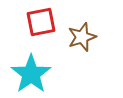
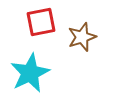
cyan star: moved 1 px left, 1 px up; rotated 9 degrees clockwise
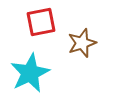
brown star: moved 6 px down
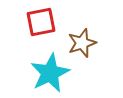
cyan star: moved 20 px right
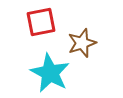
cyan star: rotated 18 degrees counterclockwise
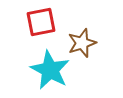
cyan star: moved 3 px up
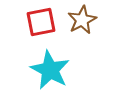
brown star: moved 23 px up; rotated 8 degrees counterclockwise
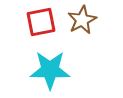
cyan star: rotated 27 degrees counterclockwise
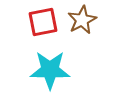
red square: moved 2 px right
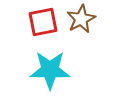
brown star: moved 1 px left, 1 px up
